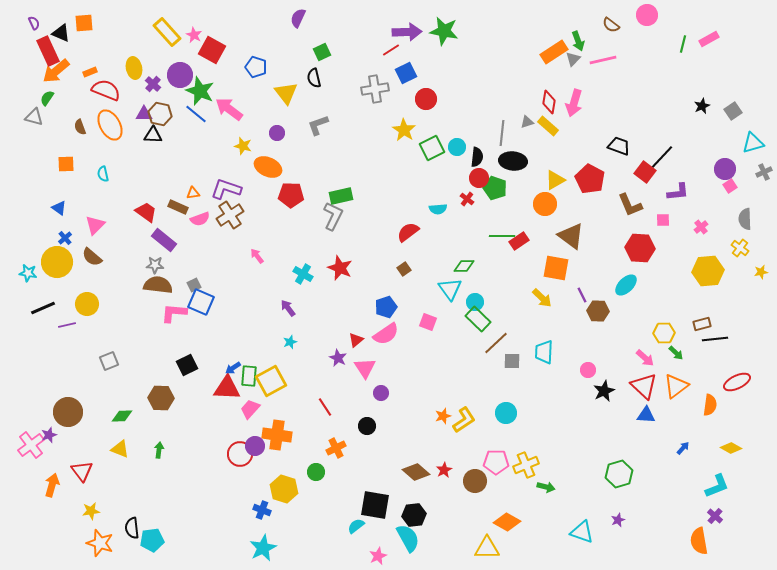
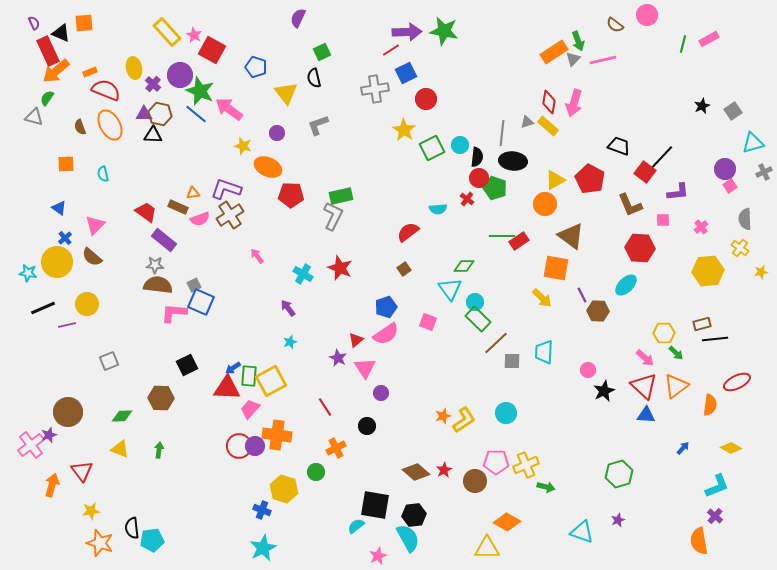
brown semicircle at (611, 25): moved 4 px right
cyan circle at (457, 147): moved 3 px right, 2 px up
red circle at (240, 454): moved 1 px left, 8 px up
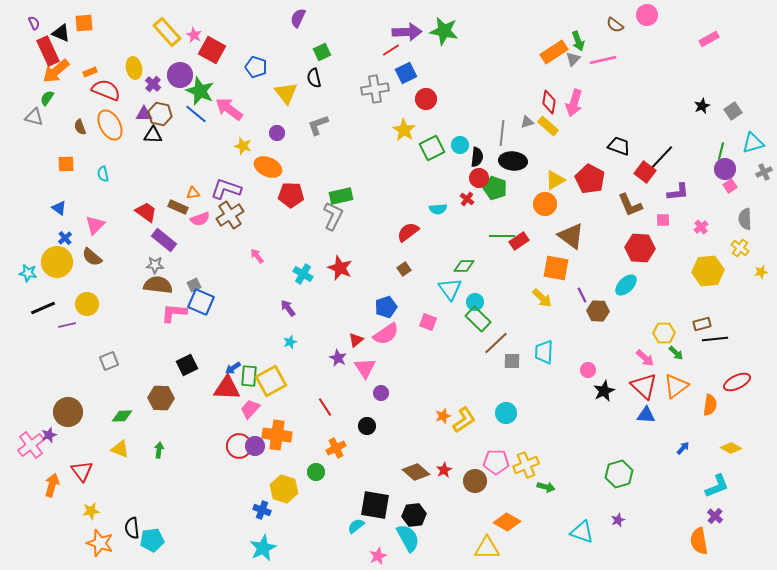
green line at (683, 44): moved 38 px right, 107 px down
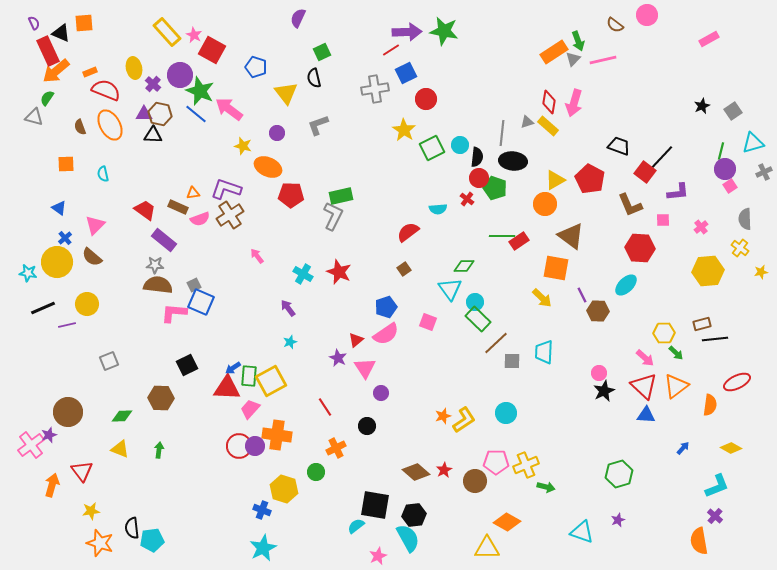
red trapezoid at (146, 212): moved 1 px left, 2 px up
red star at (340, 268): moved 1 px left, 4 px down
pink circle at (588, 370): moved 11 px right, 3 px down
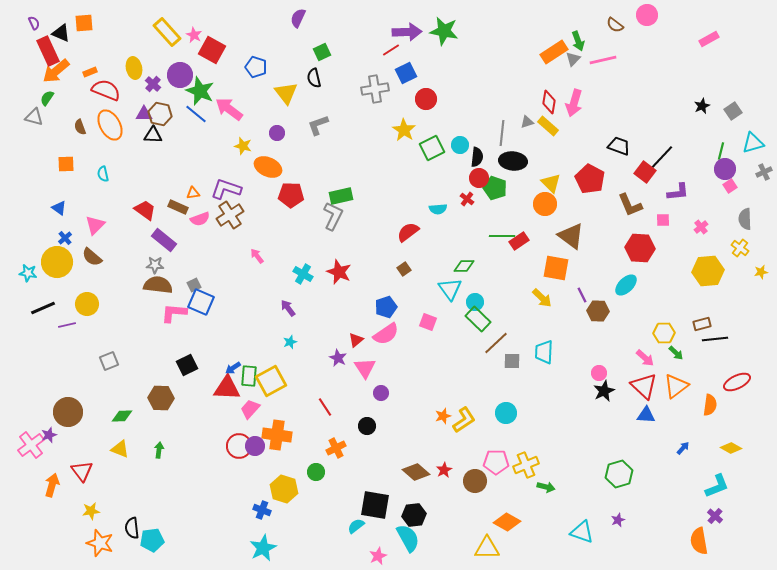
yellow triangle at (555, 180): moved 4 px left, 3 px down; rotated 45 degrees counterclockwise
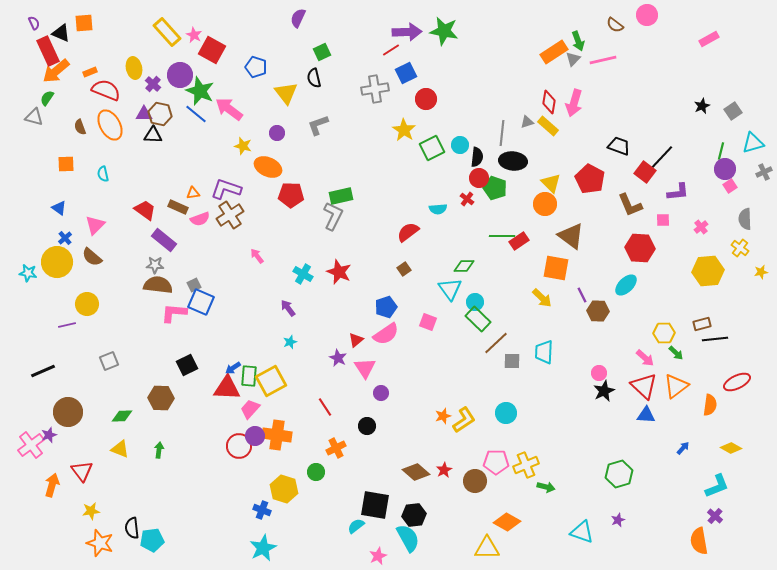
black line at (43, 308): moved 63 px down
purple circle at (255, 446): moved 10 px up
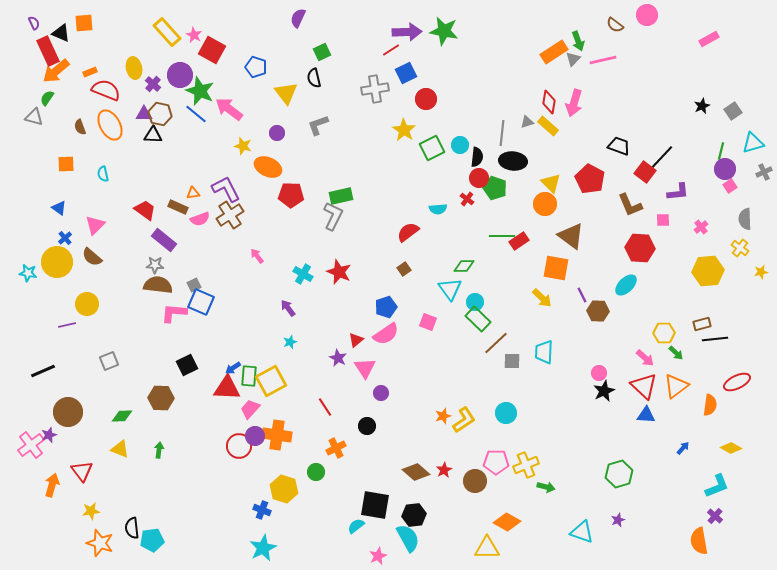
purple L-shape at (226, 189): rotated 44 degrees clockwise
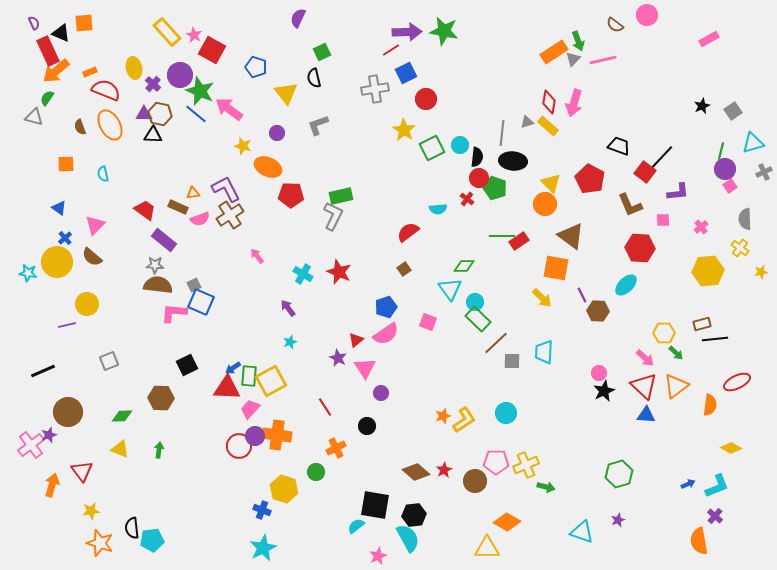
blue arrow at (683, 448): moved 5 px right, 36 px down; rotated 24 degrees clockwise
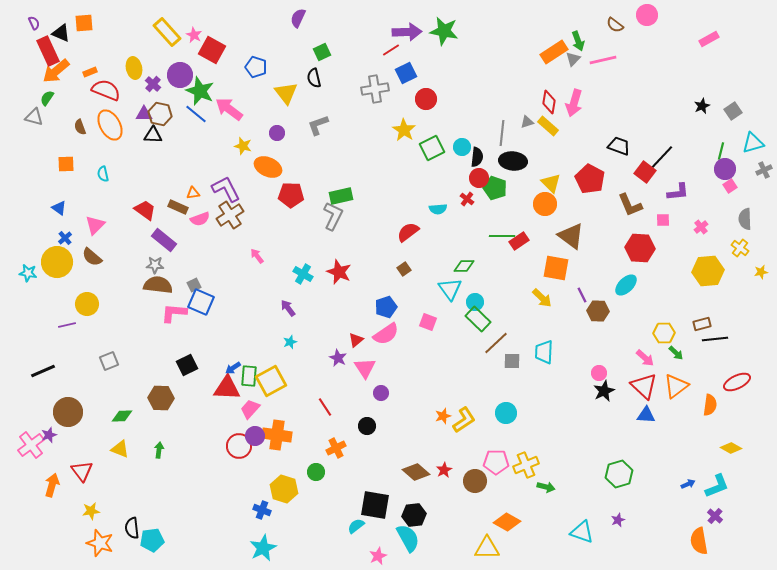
cyan circle at (460, 145): moved 2 px right, 2 px down
gray cross at (764, 172): moved 2 px up
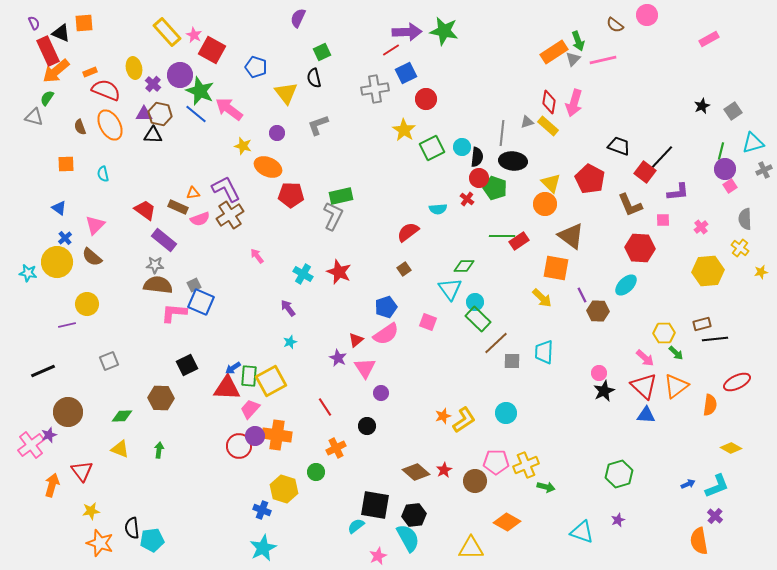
yellow triangle at (487, 548): moved 16 px left
